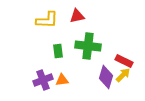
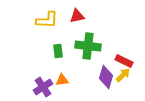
purple cross: moved 7 px down; rotated 12 degrees counterclockwise
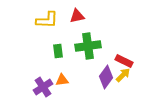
green cross: rotated 15 degrees counterclockwise
purple diamond: rotated 20 degrees clockwise
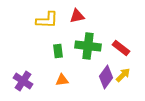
green cross: rotated 15 degrees clockwise
red rectangle: moved 3 px left, 13 px up; rotated 12 degrees clockwise
purple cross: moved 20 px left, 6 px up; rotated 24 degrees counterclockwise
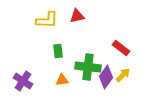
green cross: moved 21 px down
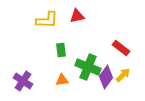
green rectangle: moved 3 px right, 1 px up
green cross: rotated 15 degrees clockwise
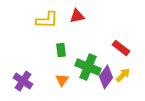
orange triangle: rotated 48 degrees counterclockwise
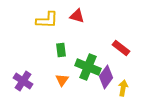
red triangle: rotated 28 degrees clockwise
yellow arrow: moved 13 px down; rotated 35 degrees counterclockwise
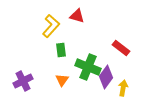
yellow L-shape: moved 4 px right, 6 px down; rotated 50 degrees counterclockwise
purple cross: rotated 30 degrees clockwise
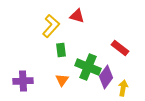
red rectangle: moved 1 px left
purple cross: rotated 24 degrees clockwise
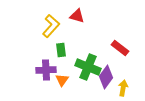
purple cross: moved 23 px right, 11 px up
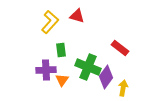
yellow L-shape: moved 1 px left, 4 px up
